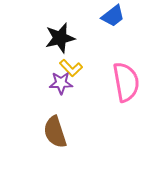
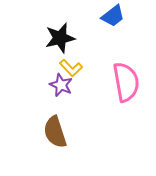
purple star: moved 2 px down; rotated 25 degrees clockwise
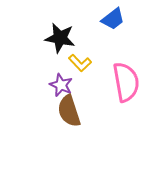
blue trapezoid: moved 3 px down
black star: rotated 24 degrees clockwise
yellow L-shape: moved 9 px right, 5 px up
brown semicircle: moved 14 px right, 21 px up
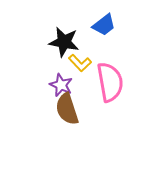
blue trapezoid: moved 9 px left, 6 px down
black star: moved 4 px right, 4 px down
pink semicircle: moved 16 px left
brown semicircle: moved 2 px left, 2 px up
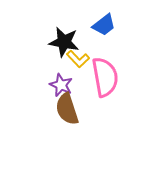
yellow L-shape: moved 2 px left, 4 px up
pink semicircle: moved 5 px left, 5 px up
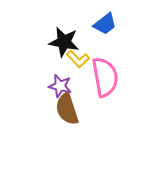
blue trapezoid: moved 1 px right, 1 px up
purple star: moved 1 px left, 1 px down; rotated 10 degrees counterclockwise
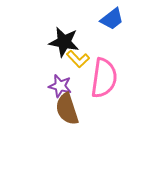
blue trapezoid: moved 7 px right, 5 px up
pink semicircle: moved 1 px left, 1 px down; rotated 18 degrees clockwise
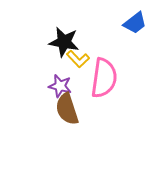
blue trapezoid: moved 23 px right, 4 px down
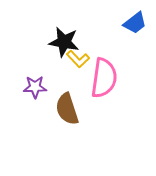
purple star: moved 25 px left, 1 px down; rotated 15 degrees counterclockwise
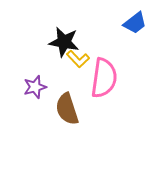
purple star: rotated 15 degrees counterclockwise
